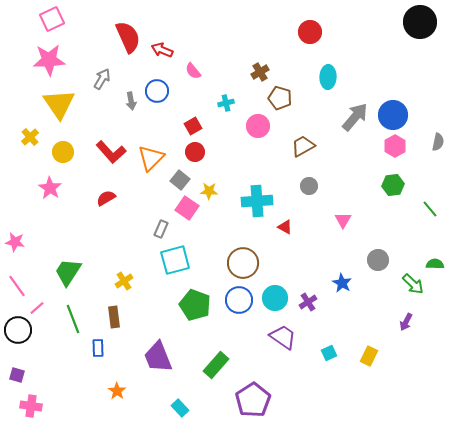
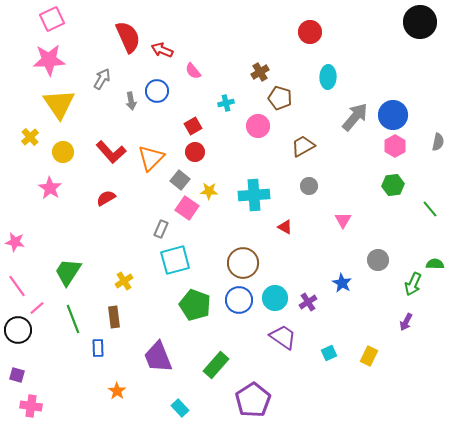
cyan cross at (257, 201): moved 3 px left, 6 px up
green arrow at (413, 284): rotated 70 degrees clockwise
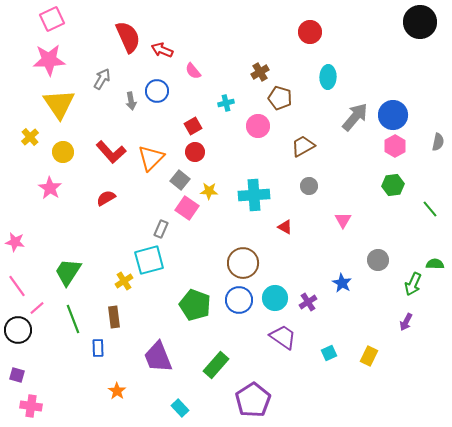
cyan square at (175, 260): moved 26 px left
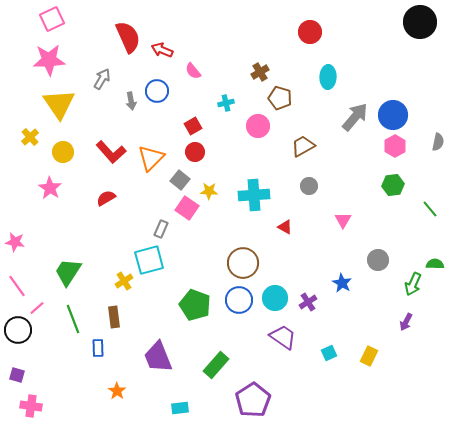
cyan rectangle at (180, 408): rotated 54 degrees counterclockwise
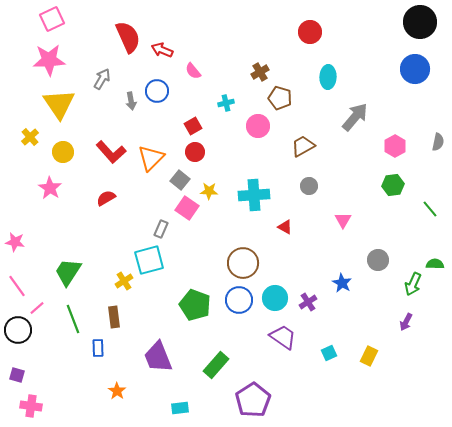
blue circle at (393, 115): moved 22 px right, 46 px up
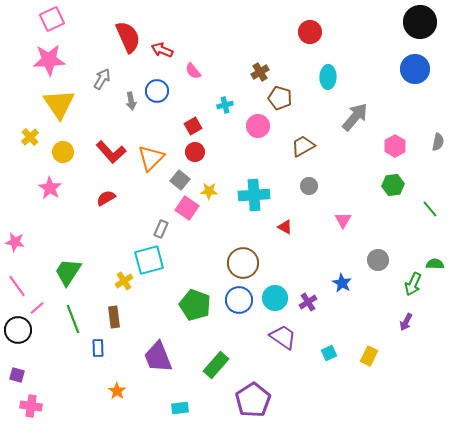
cyan cross at (226, 103): moved 1 px left, 2 px down
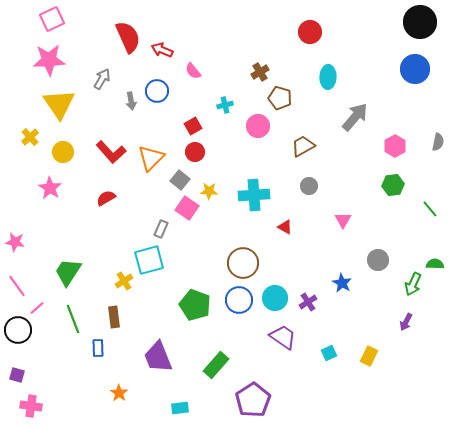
orange star at (117, 391): moved 2 px right, 2 px down
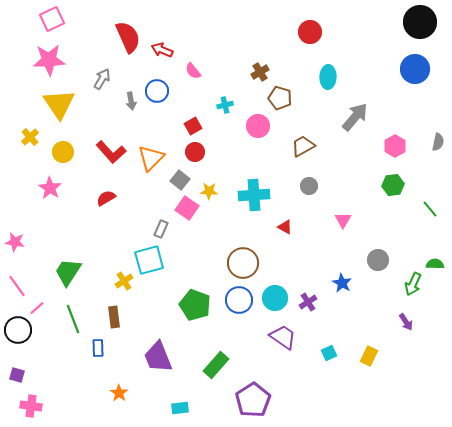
purple arrow at (406, 322): rotated 60 degrees counterclockwise
